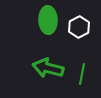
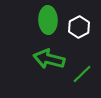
green arrow: moved 1 px right, 9 px up
green line: rotated 35 degrees clockwise
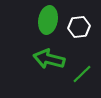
green ellipse: rotated 12 degrees clockwise
white hexagon: rotated 20 degrees clockwise
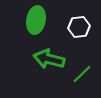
green ellipse: moved 12 px left
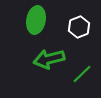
white hexagon: rotated 15 degrees counterclockwise
green arrow: rotated 28 degrees counterclockwise
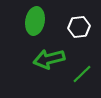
green ellipse: moved 1 px left, 1 px down
white hexagon: rotated 15 degrees clockwise
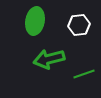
white hexagon: moved 2 px up
green line: moved 2 px right; rotated 25 degrees clockwise
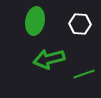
white hexagon: moved 1 px right, 1 px up; rotated 10 degrees clockwise
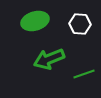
green ellipse: rotated 64 degrees clockwise
green arrow: rotated 8 degrees counterclockwise
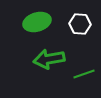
green ellipse: moved 2 px right, 1 px down
green arrow: rotated 12 degrees clockwise
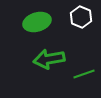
white hexagon: moved 1 px right, 7 px up; rotated 20 degrees clockwise
